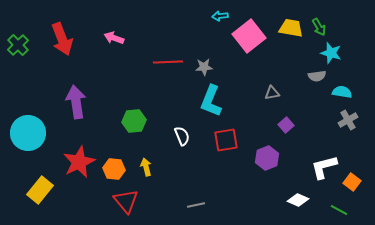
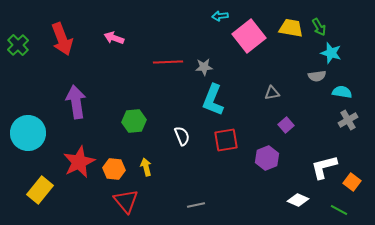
cyan L-shape: moved 2 px right, 1 px up
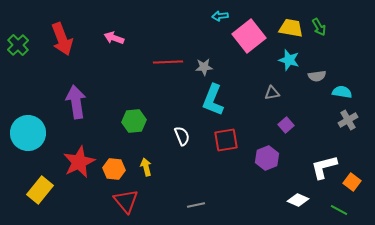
cyan star: moved 42 px left, 7 px down
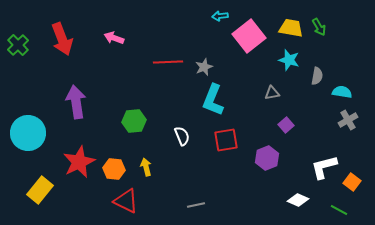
gray star: rotated 18 degrees counterclockwise
gray semicircle: rotated 72 degrees counterclockwise
red triangle: rotated 24 degrees counterclockwise
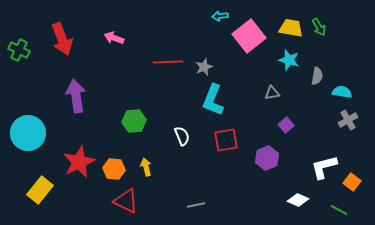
green cross: moved 1 px right, 5 px down; rotated 20 degrees counterclockwise
purple arrow: moved 6 px up
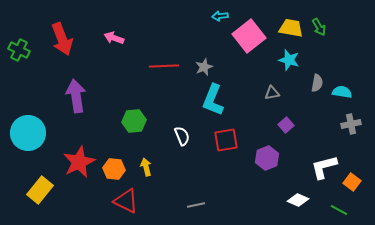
red line: moved 4 px left, 4 px down
gray semicircle: moved 7 px down
gray cross: moved 3 px right, 4 px down; rotated 18 degrees clockwise
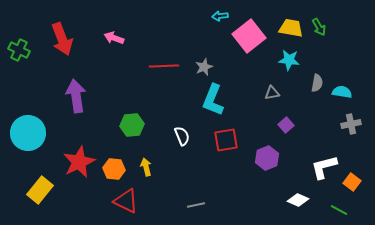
cyan star: rotated 10 degrees counterclockwise
green hexagon: moved 2 px left, 4 px down
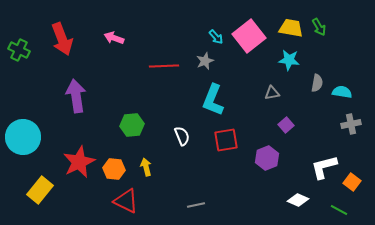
cyan arrow: moved 4 px left, 21 px down; rotated 126 degrees counterclockwise
gray star: moved 1 px right, 6 px up
cyan circle: moved 5 px left, 4 px down
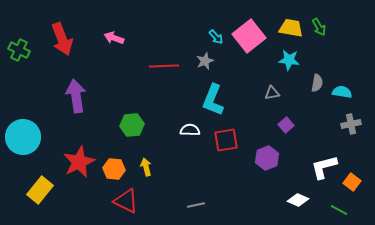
white semicircle: moved 8 px right, 6 px up; rotated 66 degrees counterclockwise
